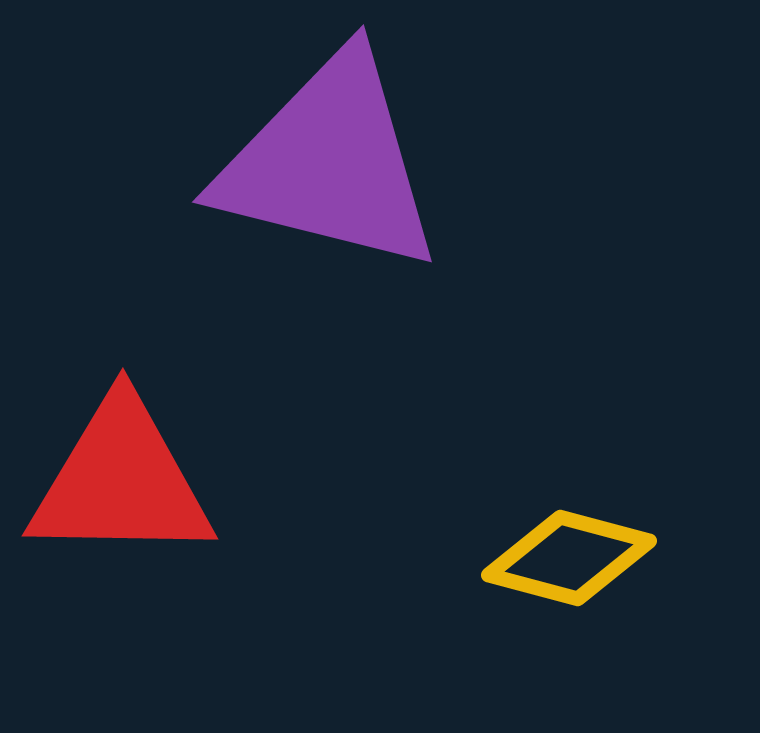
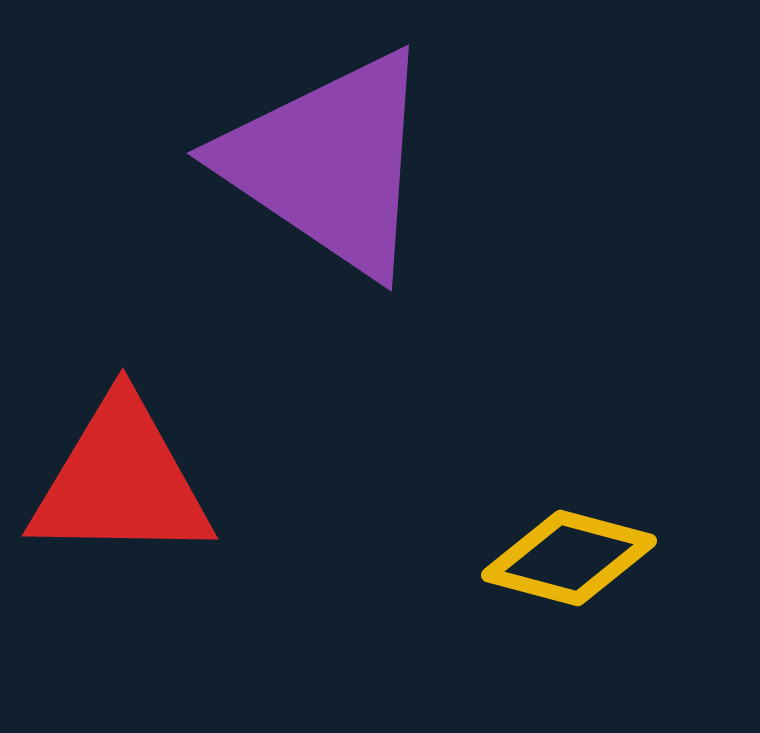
purple triangle: rotated 20 degrees clockwise
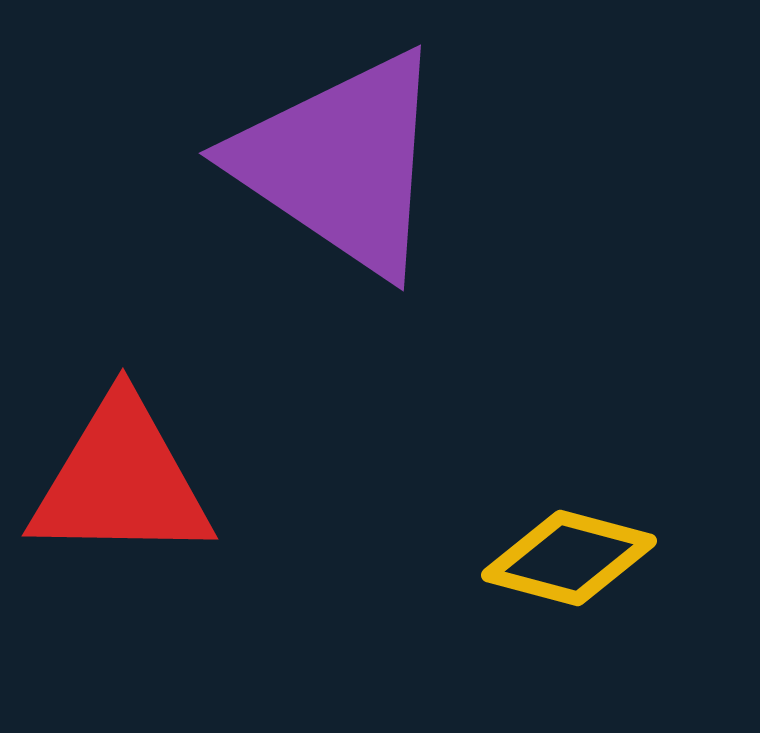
purple triangle: moved 12 px right
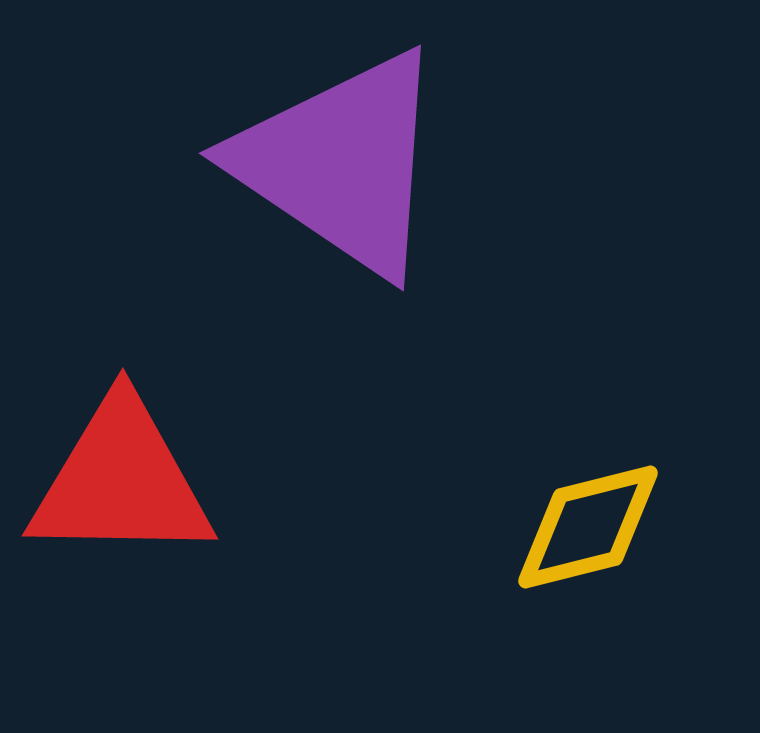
yellow diamond: moved 19 px right, 31 px up; rotated 29 degrees counterclockwise
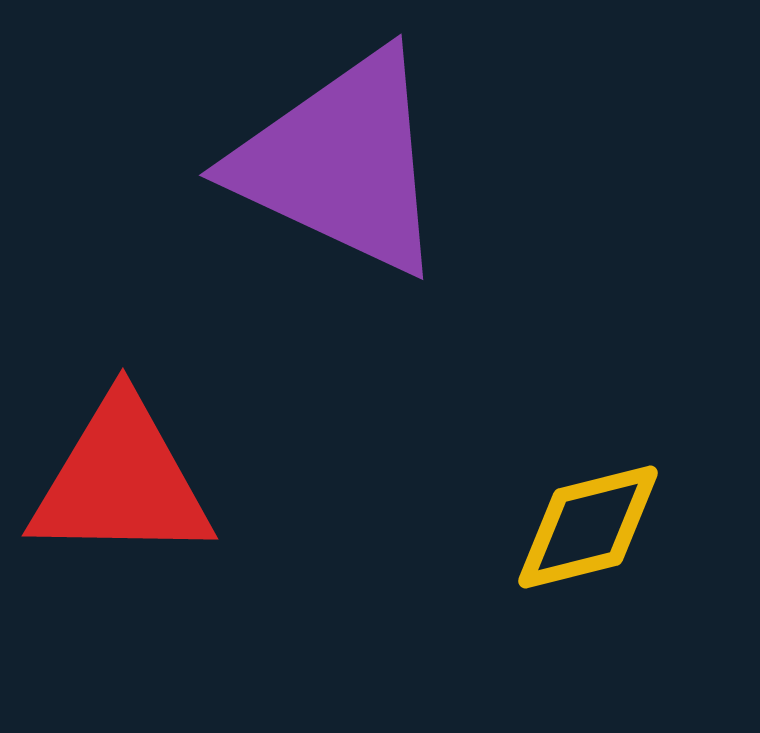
purple triangle: rotated 9 degrees counterclockwise
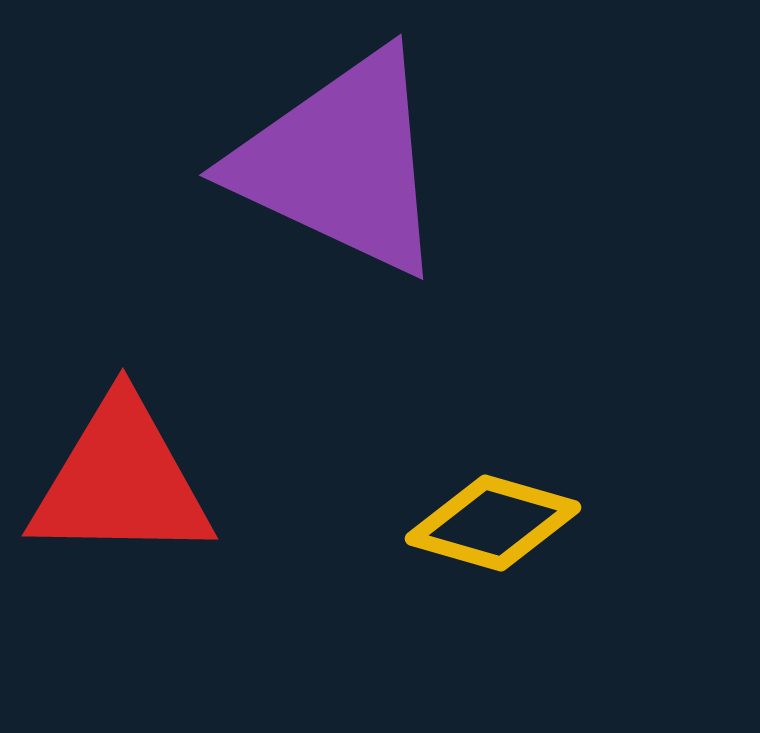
yellow diamond: moved 95 px left, 4 px up; rotated 30 degrees clockwise
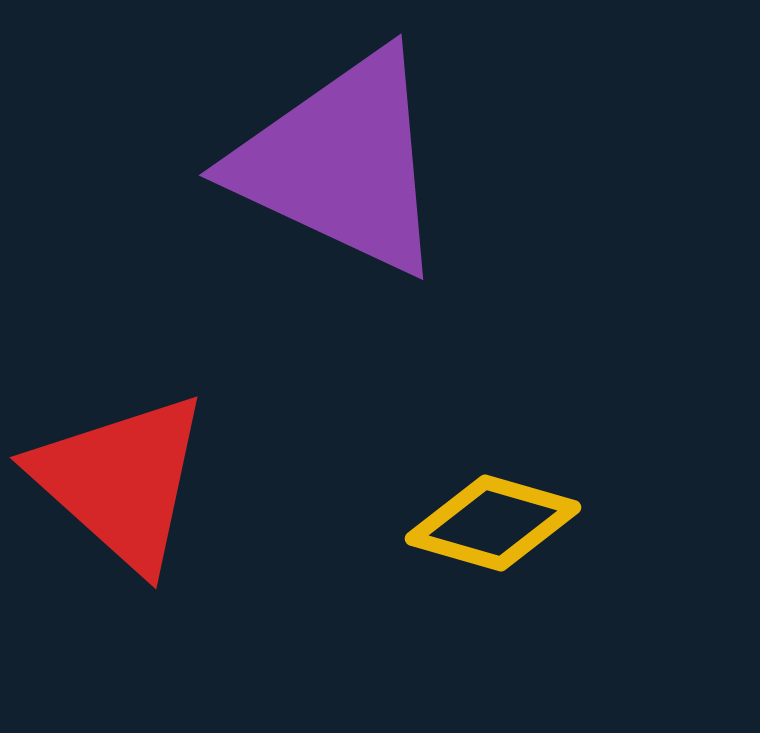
red triangle: rotated 41 degrees clockwise
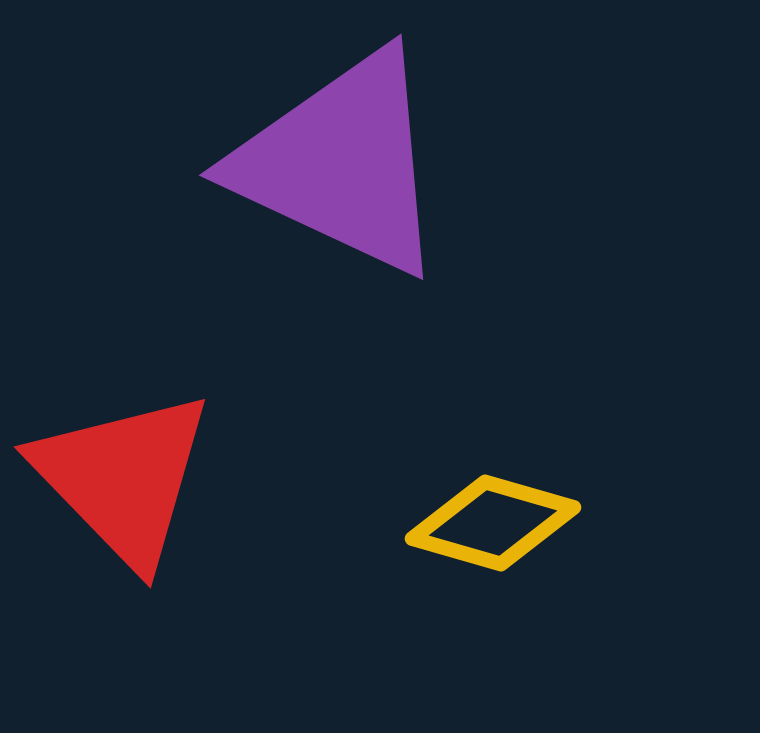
red triangle: moved 2 px right, 3 px up; rotated 4 degrees clockwise
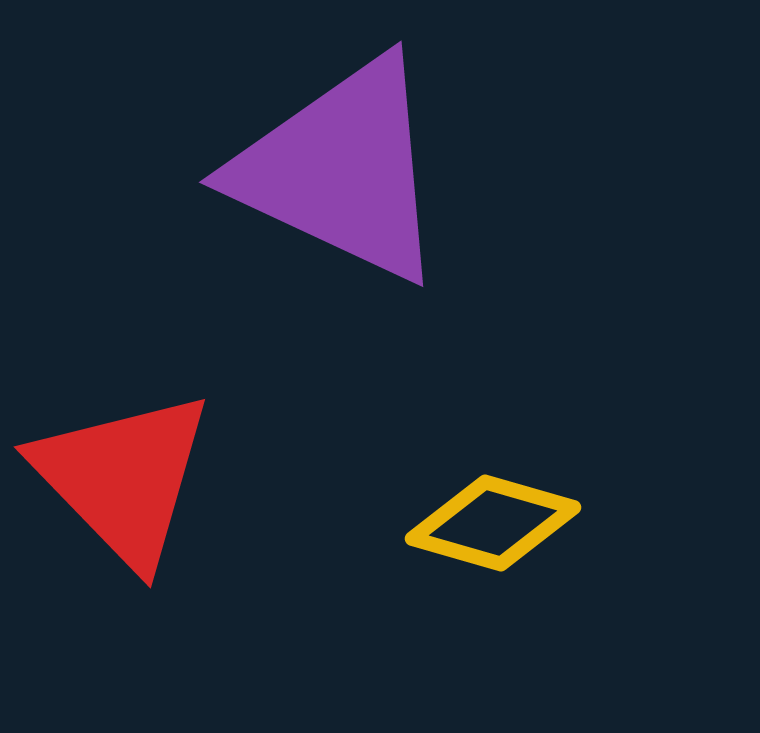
purple triangle: moved 7 px down
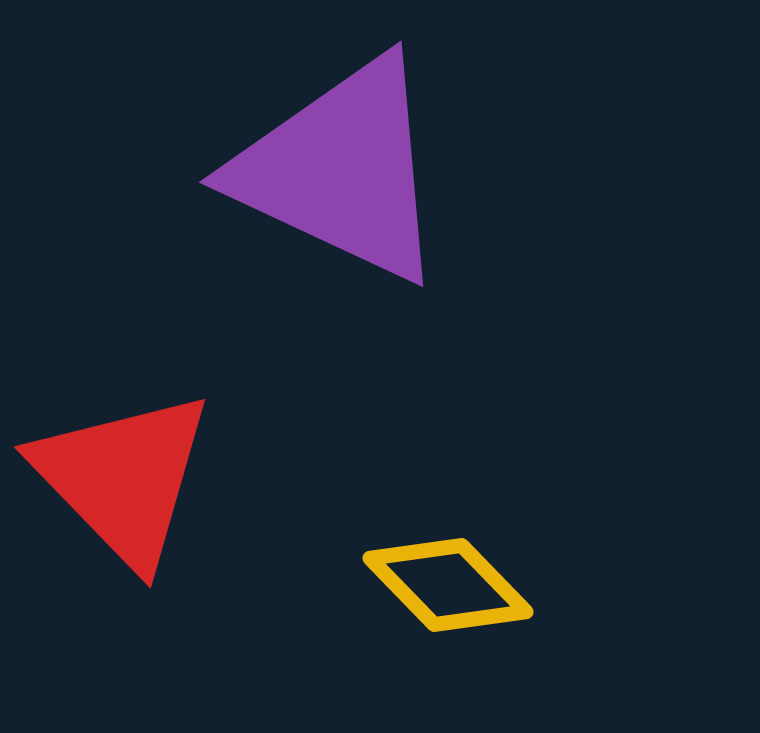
yellow diamond: moved 45 px left, 62 px down; rotated 30 degrees clockwise
